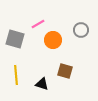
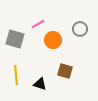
gray circle: moved 1 px left, 1 px up
black triangle: moved 2 px left
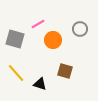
yellow line: moved 2 px up; rotated 36 degrees counterclockwise
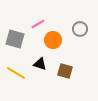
yellow line: rotated 18 degrees counterclockwise
black triangle: moved 20 px up
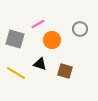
orange circle: moved 1 px left
